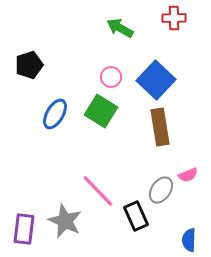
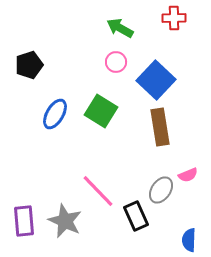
pink circle: moved 5 px right, 15 px up
purple rectangle: moved 8 px up; rotated 12 degrees counterclockwise
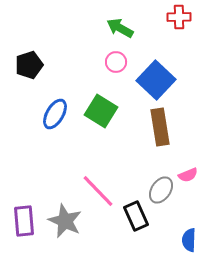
red cross: moved 5 px right, 1 px up
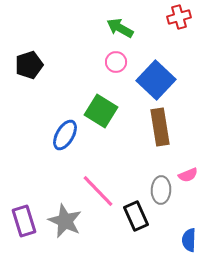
red cross: rotated 15 degrees counterclockwise
blue ellipse: moved 10 px right, 21 px down
gray ellipse: rotated 32 degrees counterclockwise
purple rectangle: rotated 12 degrees counterclockwise
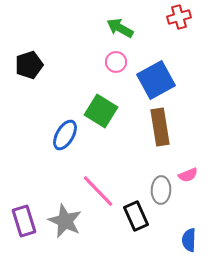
blue square: rotated 18 degrees clockwise
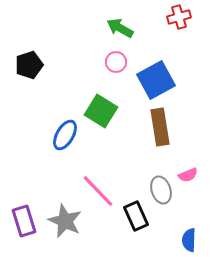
gray ellipse: rotated 20 degrees counterclockwise
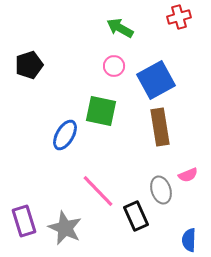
pink circle: moved 2 px left, 4 px down
green square: rotated 20 degrees counterclockwise
gray star: moved 7 px down
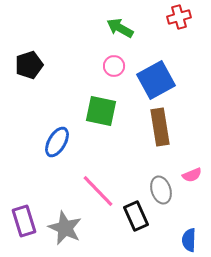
blue ellipse: moved 8 px left, 7 px down
pink semicircle: moved 4 px right
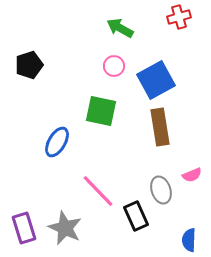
purple rectangle: moved 7 px down
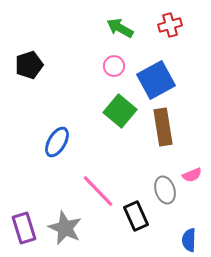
red cross: moved 9 px left, 8 px down
green square: moved 19 px right; rotated 28 degrees clockwise
brown rectangle: moved 3 px right
gray ellipse: moved 4 px right
